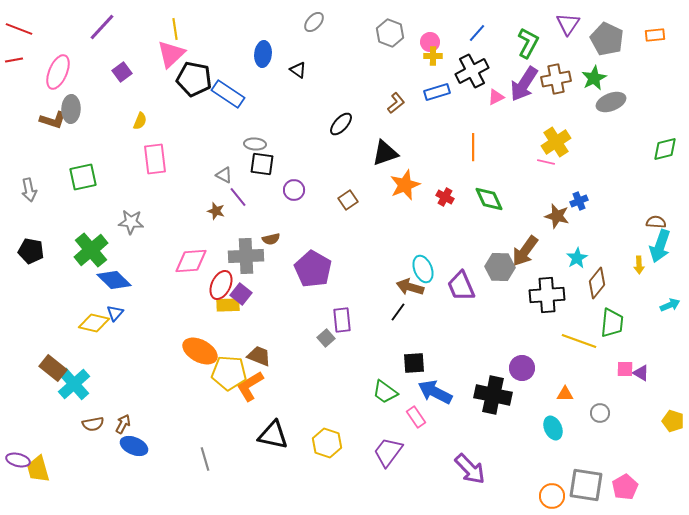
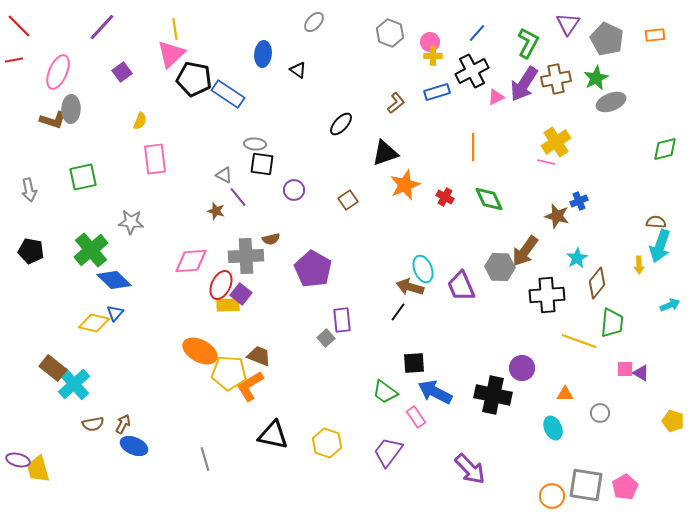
red line at (19, 29): moved 3 px up; rotated 24 degrees clockwise
green star at (594, 78): moved 2 px right
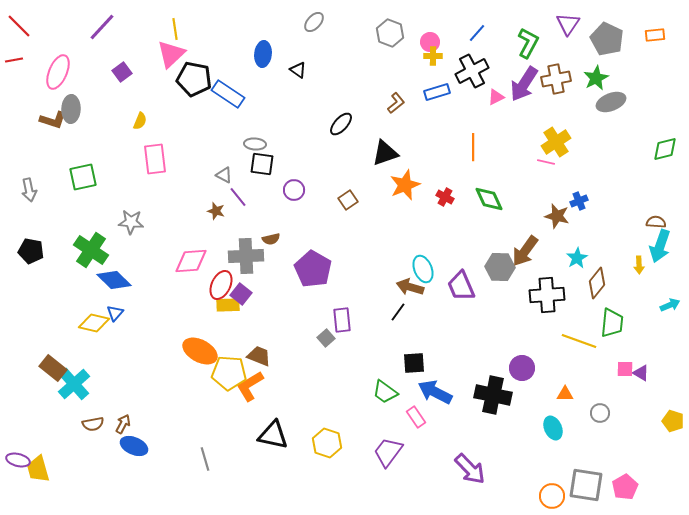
green cross at (91, 250): rotated 16 degrees counterclockwise
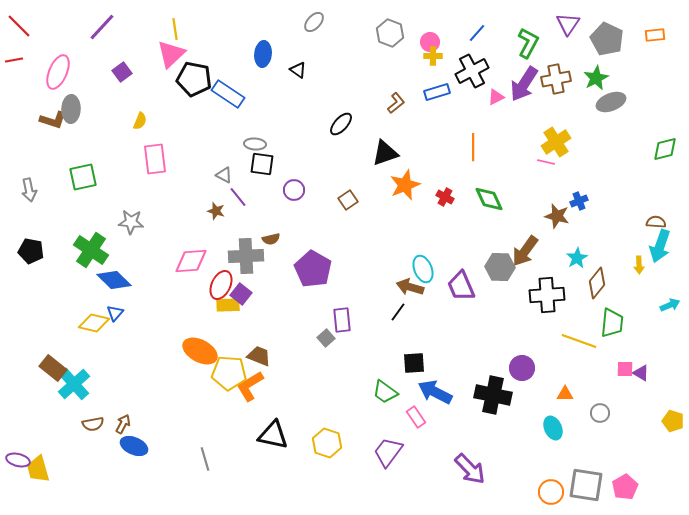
orange circle at (552, 496): moved 1 px left, 4 px up
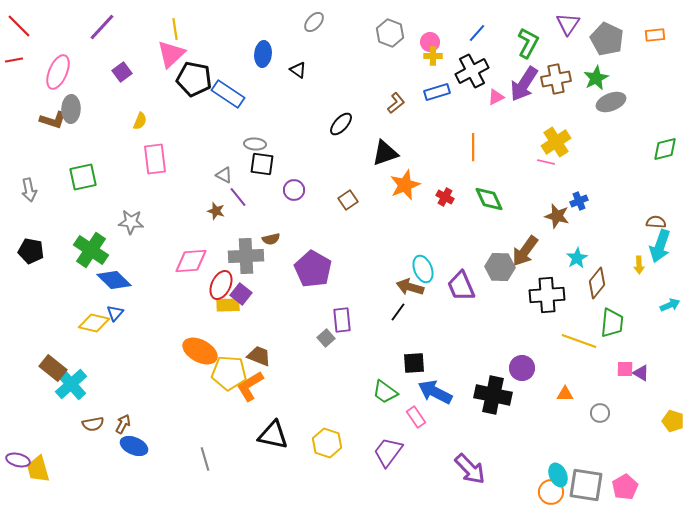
cyan cross at (74, 384): moved 3 px left
cyan ellipse at (553, 428): moved 5 px right, 47 px down
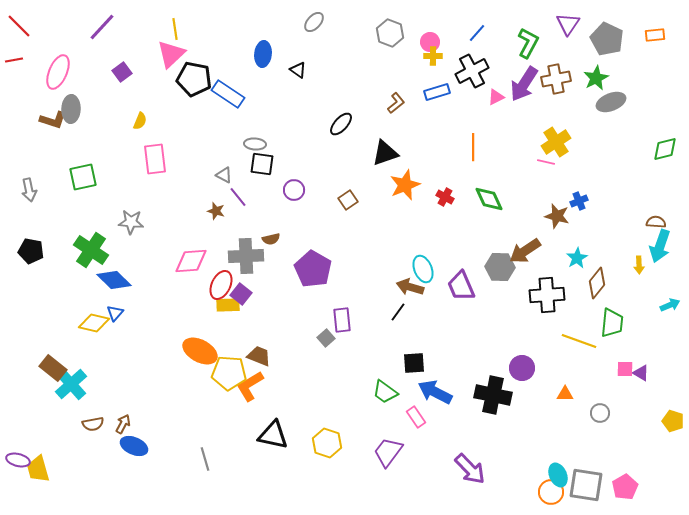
brown arrow at (525, 251): rotated 20 degrees clockwise
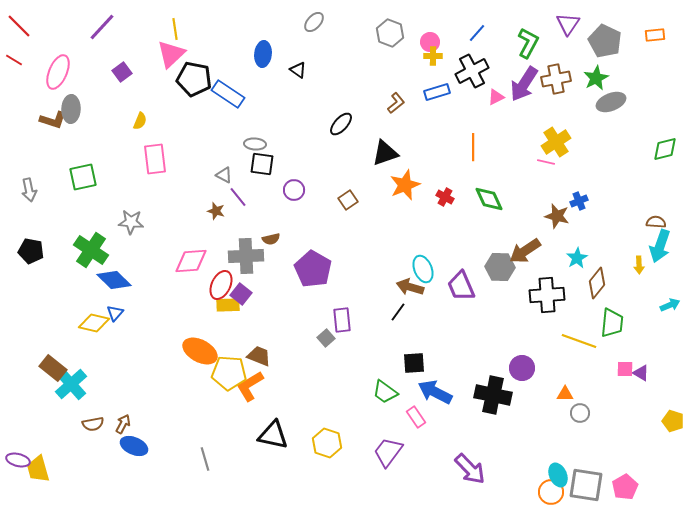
gray pentagon at (607, 39): moved 2 px left, 2 px down
red line at (14, 60): rotated 42 degrees clockwise
gray circle at (600, 413): moved 20 px left
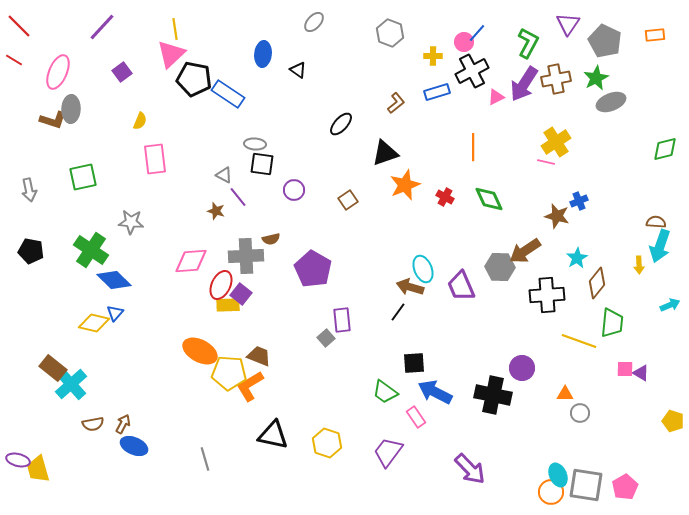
pink circle at (430, 42): moved 34 px right
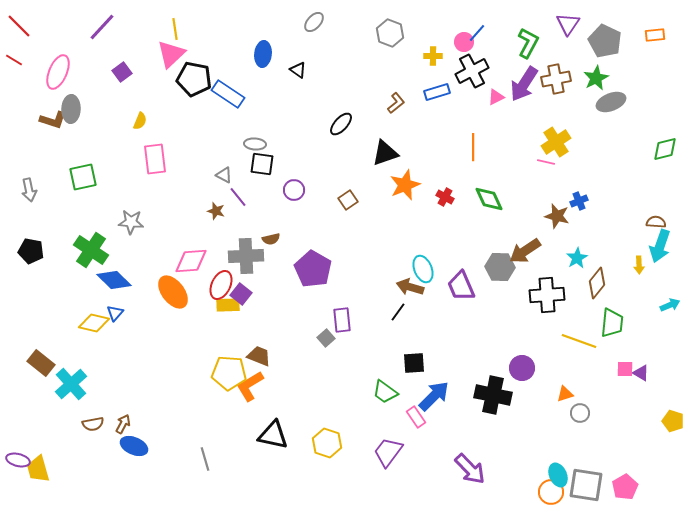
orange ellipse at (200, 351): moved 27 px left, 59 px up; rotated 24 degrees clockwise
brown rectangle at (53, 368): moved 12 px left, 5 px up
blue arrow at (435, 392): moved 1 px left, 4 px down; rotated 108 degrees clockwise
orange triangle at (565, 394): rotated 18 degrees counterclockwise
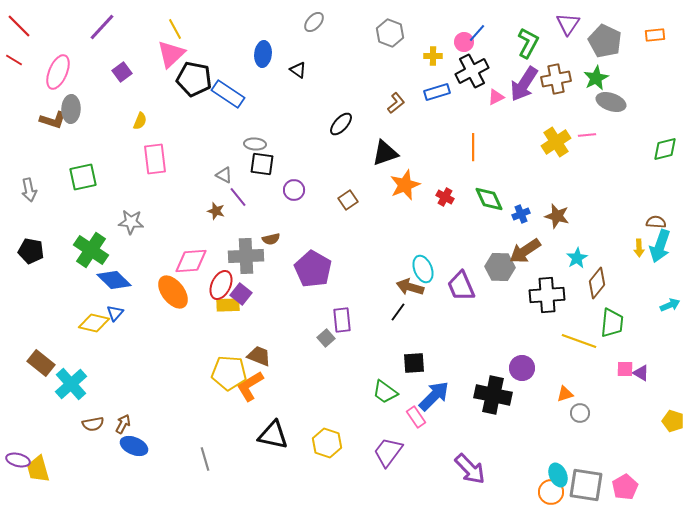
yellow line at (175, 29): rotated 20 degrees counterclockwise
gray ellipse at (611, 102): rotated 40 degrees clockwise
pink line at (546, 162): moved 41 px right, 27 px up; rotated 18 degrees counterclockwise
blue cross at (579, 201): moved 58 px left, 13 px down
yellow arrow at (639, 265): moved 17 px up
